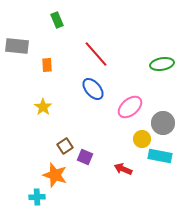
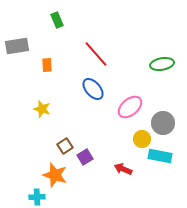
gray rectangle: rotated 15 degrees counterclockwise
yellow star: moved 1 px left, 2 px down; rotated 18 degrees counterclockwise
purple square: rotated 35 degrees clockwise
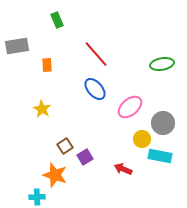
blue ellipse: moved 2 px right
yellow star: rotated 12 degrees clockwise
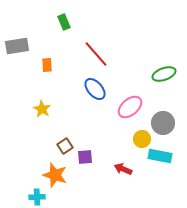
green rectangle: moved 7 px right, 2 px down
green ellipse: moved 2 px right, 10 px down; rotated 10 degrees counterclockwise
purple square: rotated 28 degrees clockwise
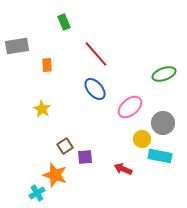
cyan cross: moved 4 px up; rotated 28 degrees counterclockwise
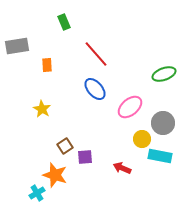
red arrow: moved 1 px left, 1 px up
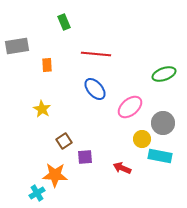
red line: rotated 44 degrees counterclockwise
brown square: moved 1 px left, 5 px up
orange star: rotated 15 degrees counterclockwise
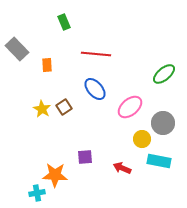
gray rectangle: moved 3 px down; rotated 55 degrees clockwise
green ellipse: rotated 20 degrees counterclockwise
brown square: moved 34 px up
cyan rectangle: moved 1 px left, 5 px down
cyan cross: rotated 21 degrees clockwise
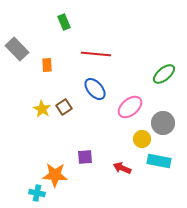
cyan cross: rotated 21 degrees clockwise
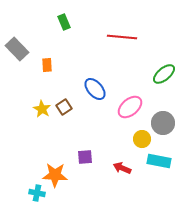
red line: moved 26 px right, 17 px up
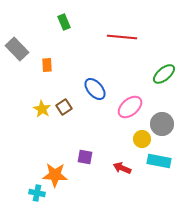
gray circle: moved 1 px left, 1 px down
purple square: rotated 14 degrees clockwise
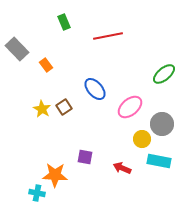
red line: moved 14 px left, 1 px up; rotated 16 degrees counterclockwise
orange rectangle: moved 1 px left; rotated 32 degrees counterclockwise
